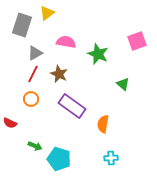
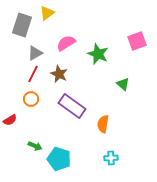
pink semicircle: moved 1 px down; rotated 42 degrees counterclockwise
red semicircle: moved 3 px up; rotated 56 degrees counterclockwise
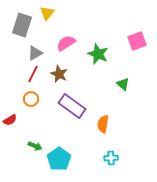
yellow triangle: rotated 14 degrees counterclockwise
cyan pentagon: rotated 20 degrees clockwise
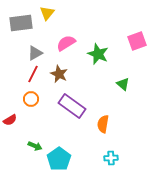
gray rectangle: moved 1 px left, 2 px up; rotated 65 degrees clockwise
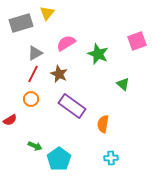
gray rectangle: rotated 10 degrees counterclockwise
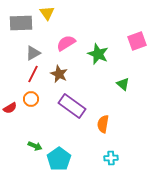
yellow triangle: rotated 14 degrees counterclockwise
gray rectangle: rotated 15 degrees clockwise
gray triangle: moved 2 px left
red semicircle: moved 12 px up
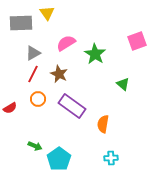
green star: moved 3 px left; rotated 10 degrees clockwise
orange circle: moved 7 px right
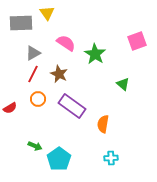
pink semicircle: rotated 66 degrees clockwise
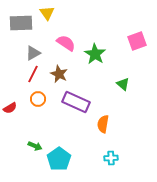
purple rectangle: moved 4 px right, 4 px up; rotated 12 degrees counterclockwise
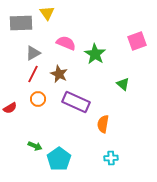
pink semicircle: rotated 12 degrees counterclockwise
